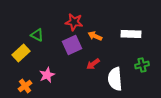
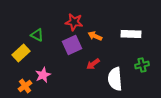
pink star: moved 4 px left
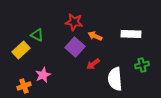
purple square: moved 3 px right, 2 px down; rotated 24 degrees counterclockwise
yellow rectangle: moved 3 px up
orange cross: moved 1 px left; rotated 16 degrees clockwise
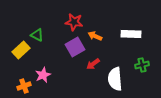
purple square: rotated 18 degrees clockwise
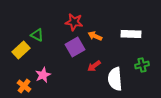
red arrow: moved 1 px right, 2 px down
orange cross: rotated 32 degrees counterclockwise
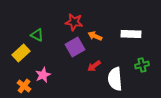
yellow rectangle: moved 3 px down
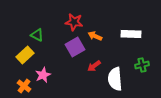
yellow rectangle: moved 4 px right, 2 px down
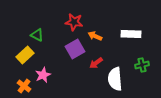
purple square: moved 2 px down
red arrow: moved 2 px right, 3 px up
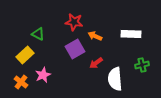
green triangle: moved 1 px right, 1 px up
orange cross: moved 3 px left, 4 px up
